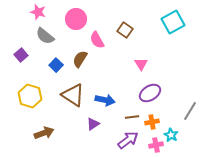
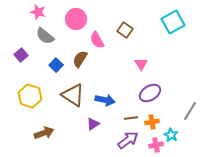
brown line: moved 1 px left, 1 px down
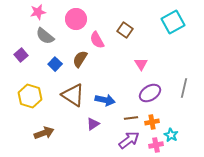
pink star: rotated 28 degrees counterclockwise
blue square: moved 1 px left, 1 px up
gray line: moved 6 px left, 23 px up; rotated 18 degrees counterclockwise
purple arrow: moved 1 px right
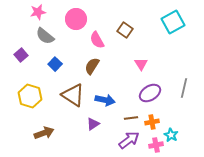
brown semicircle: moved 12 px right, 7 px down
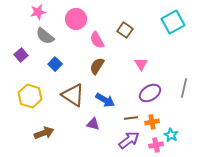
brown semicircle: moved 5 px right
blue arrow: rotated 18 degrees clockwise
purple triangle: rotated 48 degrees clockwise
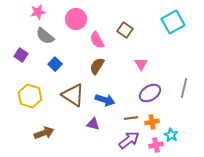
purple square: rotated 16 degrees counterclockwise
blue arrow: rotated 12 degrees counterclockwise
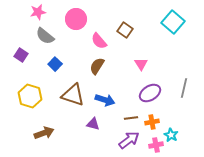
cyan square: rotated 20 degrees counterclockwise
pink semicircle: moved 2 px right, 1 px down; rotated 12 degrees counterclockwise
brown triangle: rotated 15 degrees counterclockwise
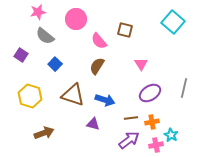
brown square: rotated 21 degrees counterclockwise
